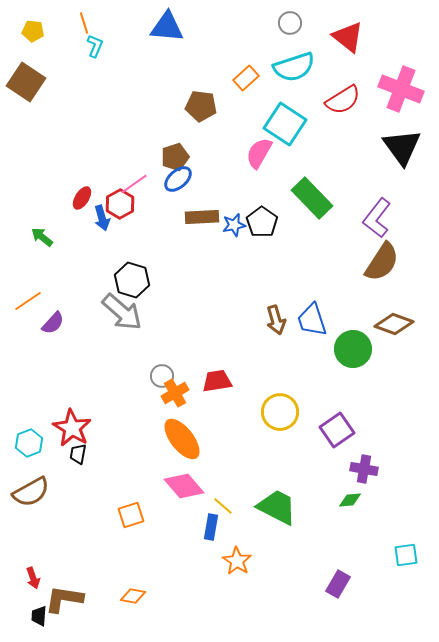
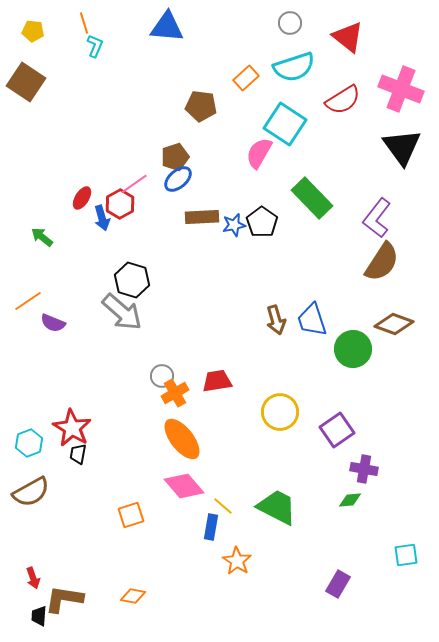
purple semicircle at (53, 323): rotated 70 degrees clockwise
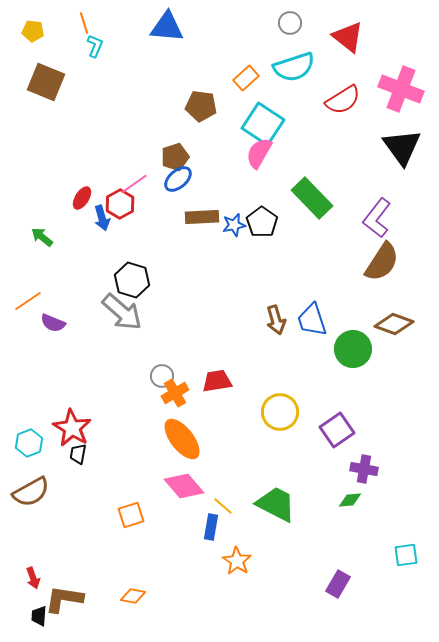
brown square at (26, 82): moved 20 px right; rotated 12 degrees counterclockwise
cyan square at (285, 124): moved 22 px left
green trapezoid at (277, 507): moved 1 px left, 3 px up
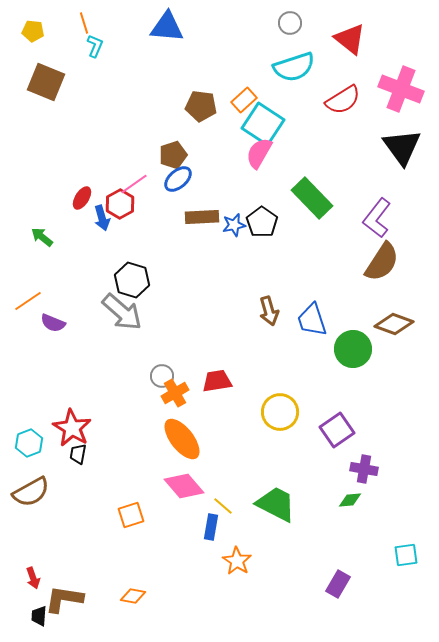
red triangle at (348, 37): moved 2 px right, 2 px down
orange rectangle at (246, 78): moved 2 px left, 22 px down
brown pentagon at (175, 157): moved 2 px left, 2 px up
brown arrow at (276, 320): moved 7 px left, 9 px up
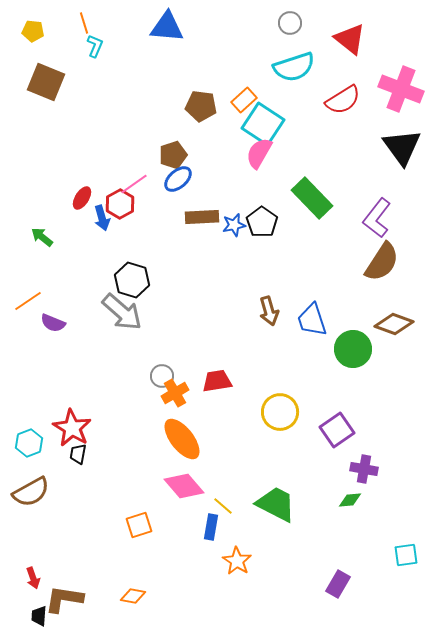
orange square at (131, 515): moved 8 px right, 10 px down
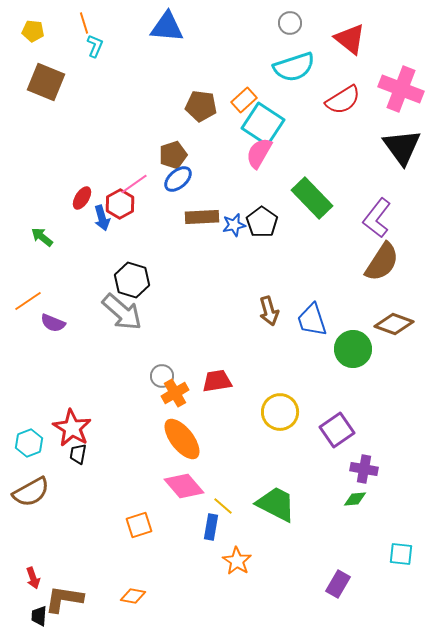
green diamond at (350, 500): moved 5 px right, 1 px up
cyan square at (406, 555): moved 5 px left, 1 px up; rotated 15 degrees clockwise
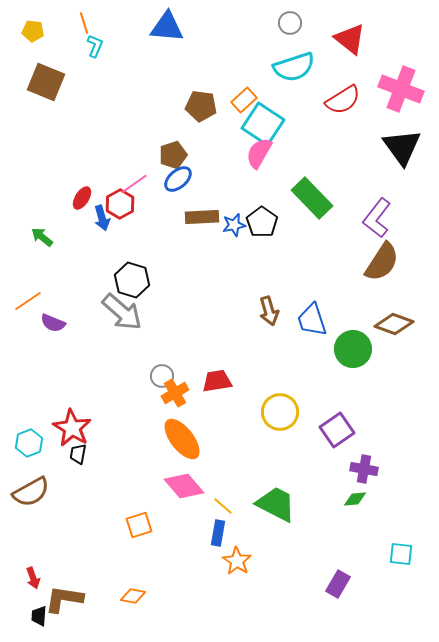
blue rectangle at (211, 527): moved 7 px right, 6 px down
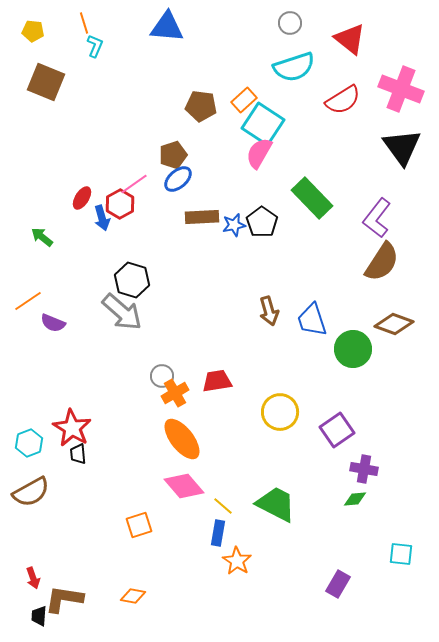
black trapezoid at (78, 454): rotated 15 degrees counterclockwise
